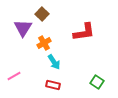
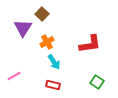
red L-shape: moved 6 px right, 12 px down
orange cross: moved 3 px right, 1 px up
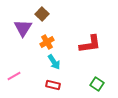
green square: moved 2 px down
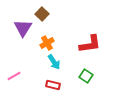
orange cross: moved 1 px down
green square: moved 11 px left, 8 px up
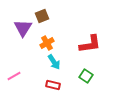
brown square: moved 2 px down; rotated 24 degrees clockwise
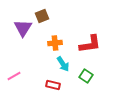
orange cross: moved 8 px right; rotated 24 degrees clockwise
cyan arrow: moved 9 px right, 2 px down
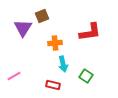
red L-shape: moved 12 px up
cyan arrow: rotated 21 degrees clockwise
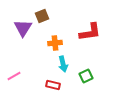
green square: rotated 32 degrees clockwise
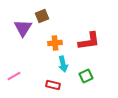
red L-shape: moved 1 px left, 9 px down
